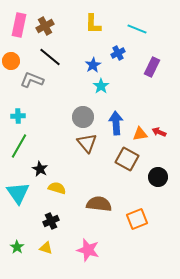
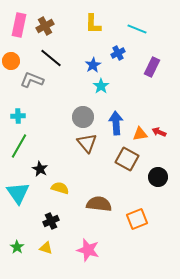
black line: moved 1 px right, 1 px down
yellow semicircle: moved 3 px right
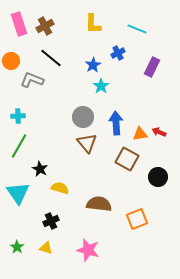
pink rectangle: moved 1 px up; rotated 30 degrees counterclockwise
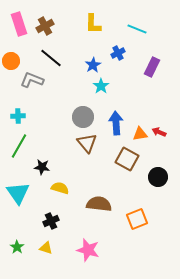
black star: moved 2 px right, 2 px up; rotated 21 degrees counterclockwise
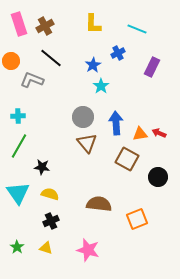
red arrow: moved 1 px down
yellow semicircle: moved 10 px left, 6 px down
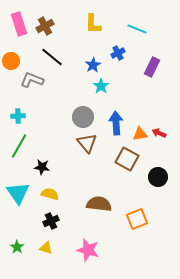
black line: moved 1 px right, 1 px up
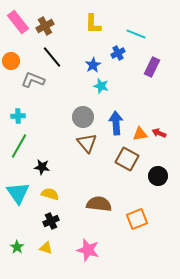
pink rectangle: moved 1 px left, 2 px up; rotated 20 degrees counterclockwise
cyan line: moved 1 px left, 5 px down
black line: rotated 10 degrees clockwise
gray L-shape: moved 1 px right
cyan star: rotated 21 degrees counterclockwise
black circle: moved 1 px up
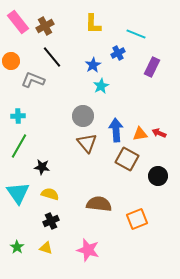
cyan star: rotated 28 degrees clockwise
gray circle: moved 1 px up
blue arrow: moved 7 px down
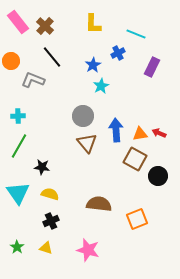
brown cross: rotated 18 degrees counterclockwise
brown square: moved 8 px right
